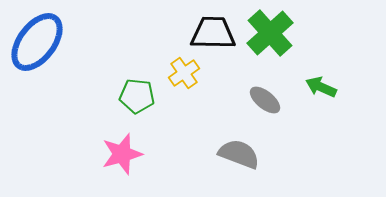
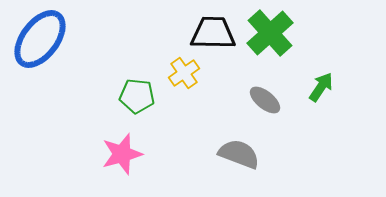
blue ellipse: moved 3 px right, 3 px up
green arrow: rotated 100 degrees clockwise
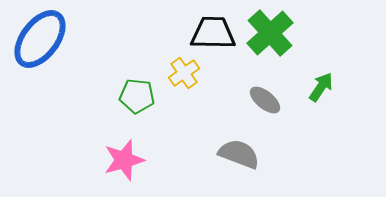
pink star: moved 2 px right, 6 px down
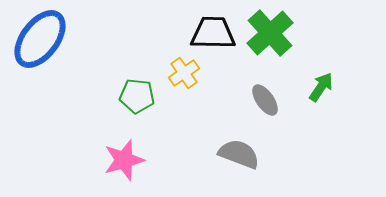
gray ellipse: rotated 16 degrees clockwise
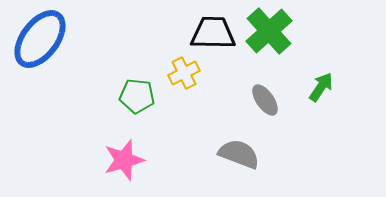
green cross: moved 1 px left, 2 px up
yellow cross: rotated 8 degrees clockwise
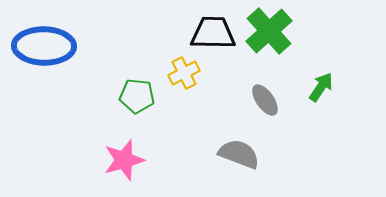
blue ellipse: moved 4 px right, 7 px down; rotated 54 degrees clockwise
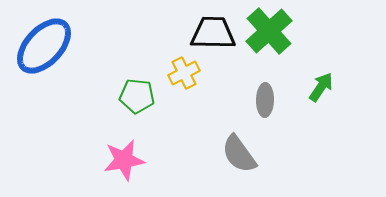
blue ellipse: rotated 48 degrees counterclockwise
gray ellipse: rotated 36 degrees clockwise
gray semicircle: rotated 147 degrees counterclockwise
pink star: rotated 6 degrees clockwise
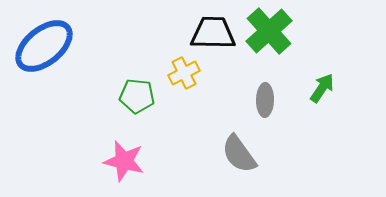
blue ellipse: rotated 8 degrees clockwise
green arrow: moved 1 px right, 1 px down
pink star: moved 1 px down; rotated 24 degrees clockwise
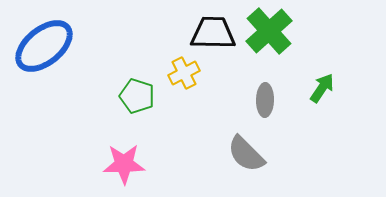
green pentagon: rotated 12 degrees clockwise
gray semicircle: moved 7 px right; rotated 9 degrees counterclockwise
pink star: moved 3 px down; rotated 15 degrees counterclockwise
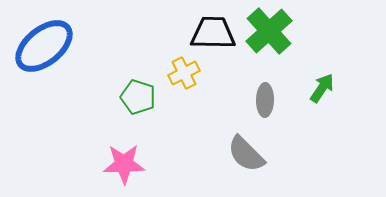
green pentagon: moved 1 px right, 1 px down
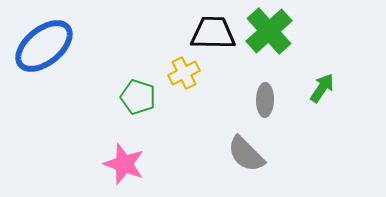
pink star: rotated 21 degrees clockwise
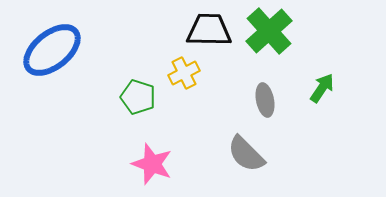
black trapezoid: moved 4 px left, 3 px up
blue ellipse: moved 8 px right, 4 px down
gray ellipse: rotated 12 degrees counterclockwise
pink star: moved 28 px right
